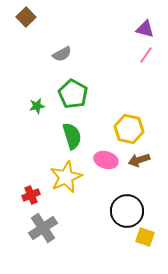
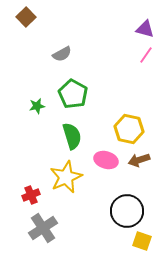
yellow square: moved 3 px left, 4 px down
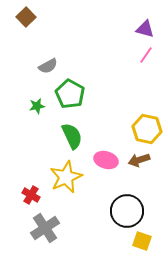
gray semicircle: moved 14 px left, 12 px down
green pentagon: moved 3 px left
yellow hexagon: moved 18 px right
green semicircle: rotated 8 degrees counterclockwise
red cross: rotated 36 degrees counterclockwise
gray cross: moved 2 px right
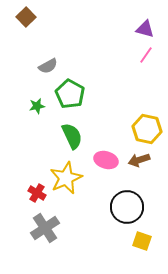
yellow star: moved 1 px down
red cross: moved 6 px right, 2 px up
black circle: moved 4 px up
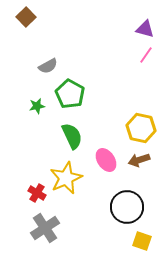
yellow hexagon: moved 6 px left, 1 px up
pink ellipse: rotated 40 degrees clockwise
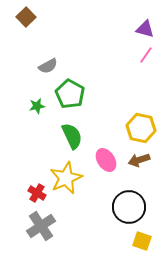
black circle: moved 2 px right
gray cross: moved 4 px left, 2 px up
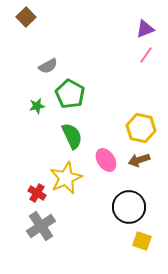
purple triangle: rotated 36 degrees counterclockwise
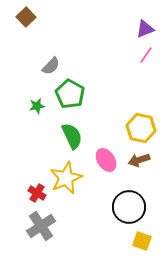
gray semicircle: moved 3 px right; rotated 18 degrees counterclockwise
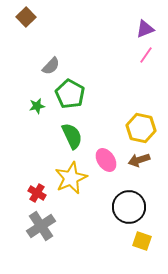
yellow star: moved 5 px right
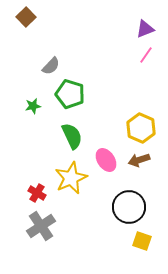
green pentagon: rotated 12 degrees counterclockwise
green star: moved 4 px left
yellow hexagon: rotated 12 degrees clockwise
